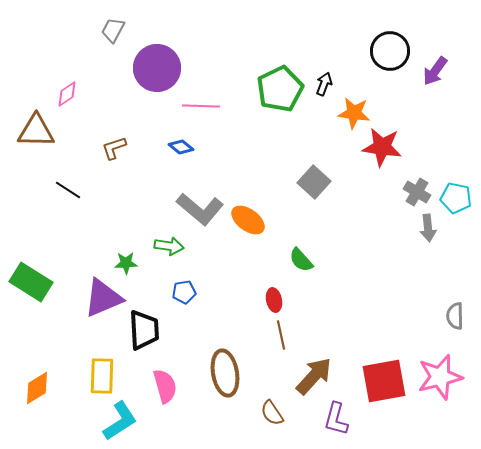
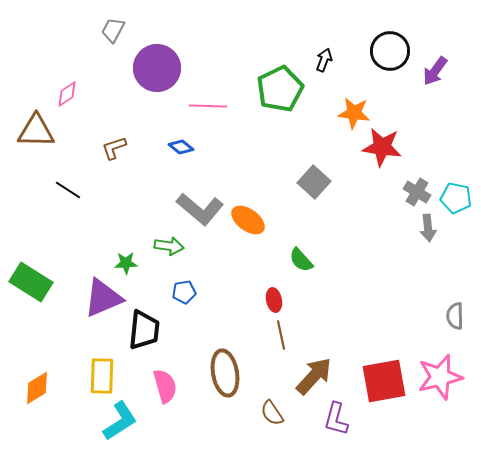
black arrow: moved 24 px up
pink line: moved 7 px right
black trapezoid: rotated 9 degrees clockwise
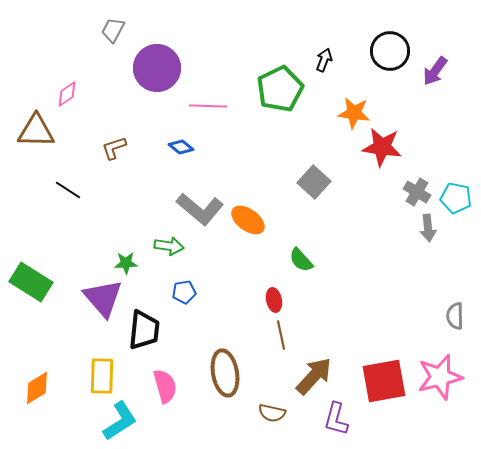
purple triangle: rotated 48 degrees counterclockwise
brown semicircle: rotated 44 degrees counterclockwise
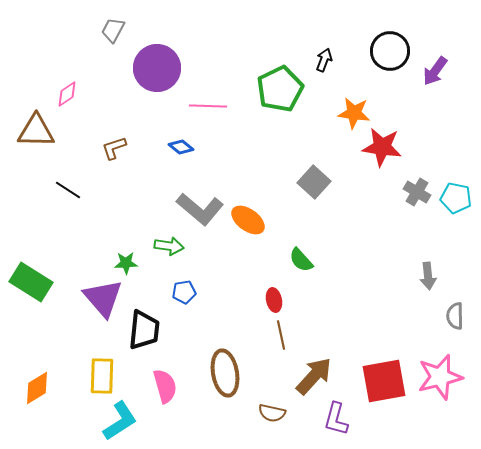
gray arrow: moved 48 px down
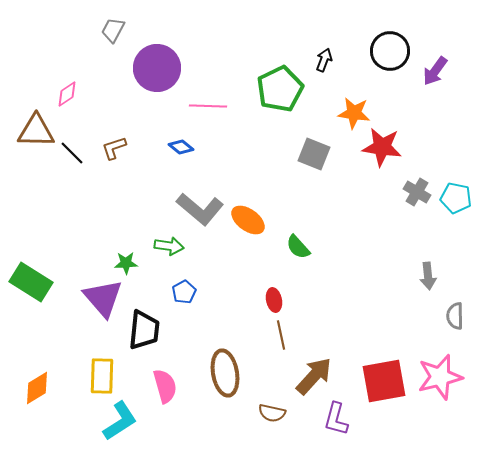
gray square: moved 28 px up; rotated 20 degrees counterclockwise
black line: moved 4 px right, 37 px up; rotated 12 degrees clockwise
green semicircle: moved 3 px left, 13 px up
blue pentagon: rotated 20 degrees counterclockwise
